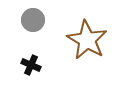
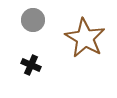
brown star: moved 2 px left, 2 px up
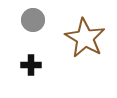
black cross: rotated 24 degrees counterclockwise
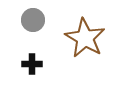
black cross: moved 1 px right, 1 px up
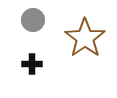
brown star: rotated 6 degrees clockwise
